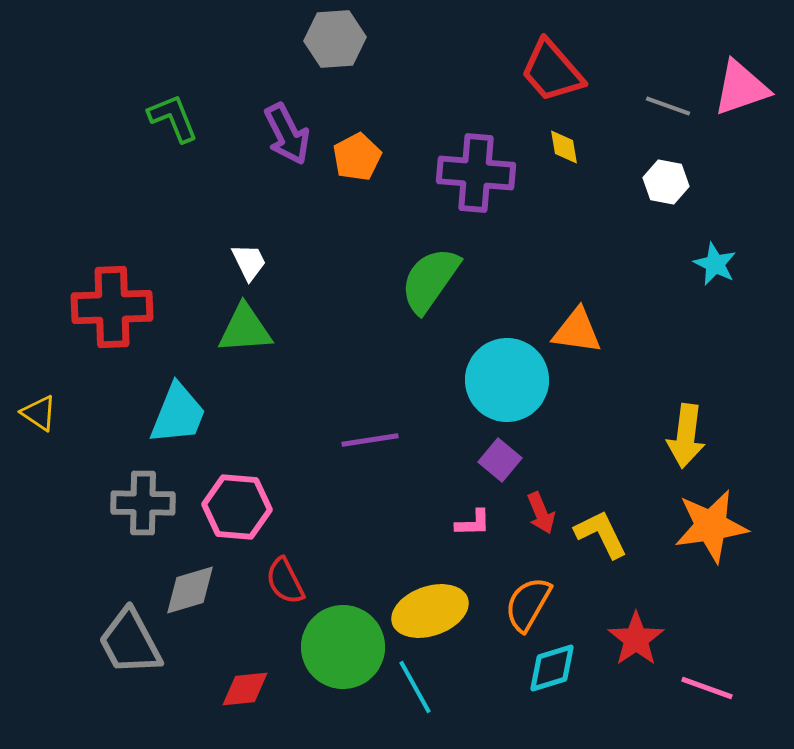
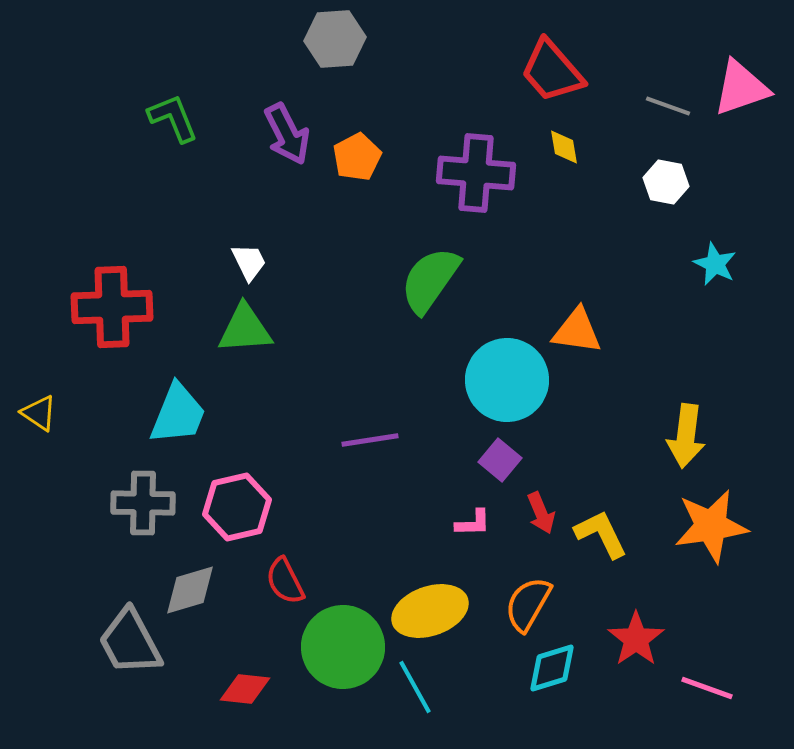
pink hexagon: rotated 18 degrees counterclockwise
red diamond: rotated 12 degrees clockwise
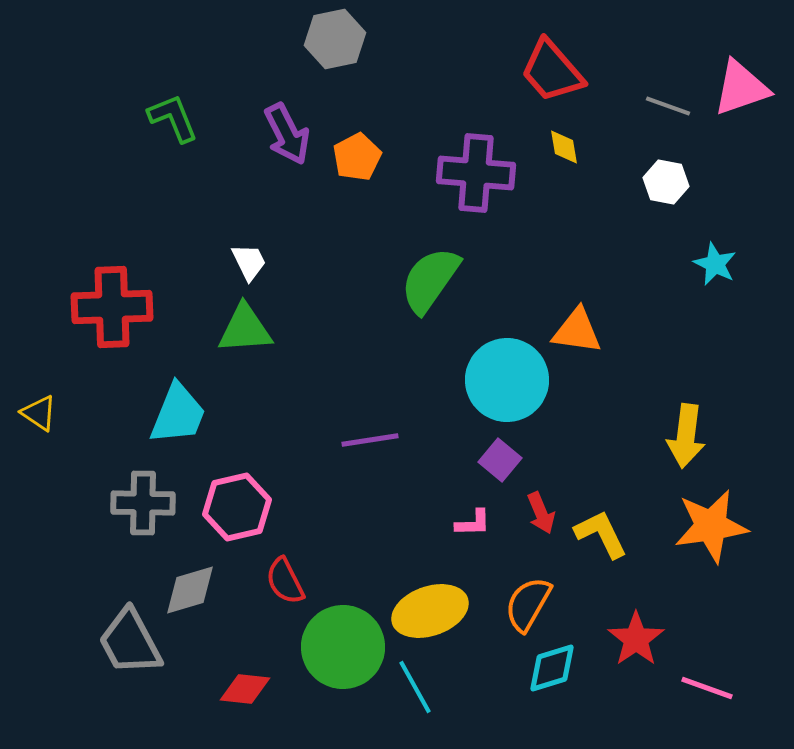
gray hexagon: rotated 8 degrees counterclockwise
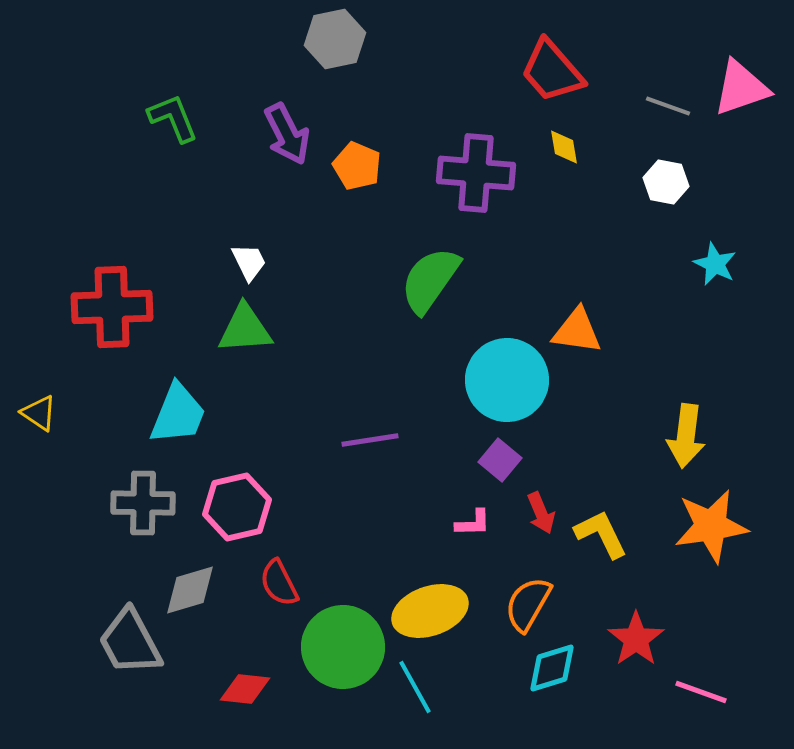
orange pentagon: moved 9 px down; rotated 21 degrees counterclockwise
red semicircle: moved 6 px left, 2 px down
pink line: moved 6 px left, 4 px down
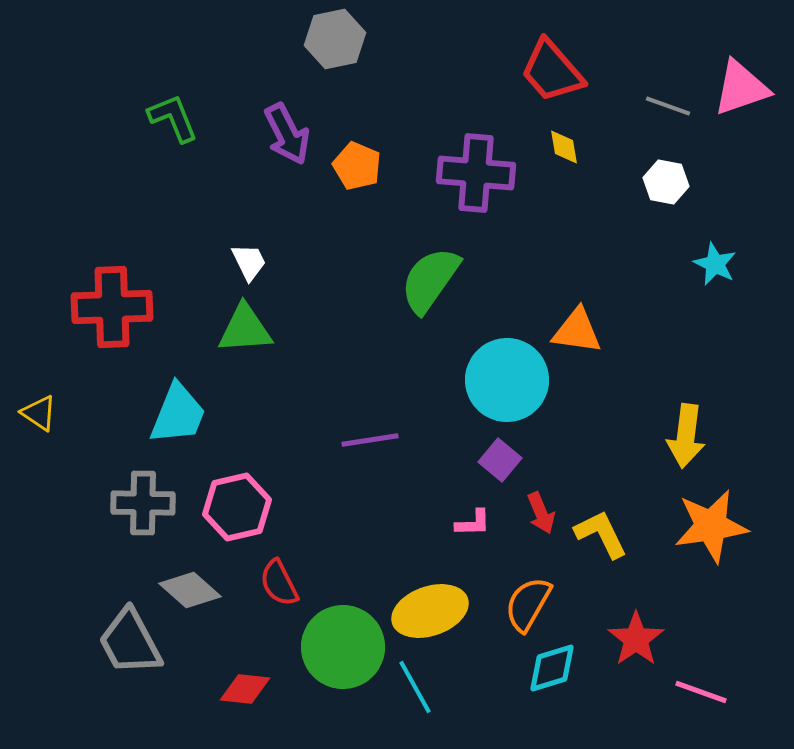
gray diamond: rotated 58 degrees clockwise
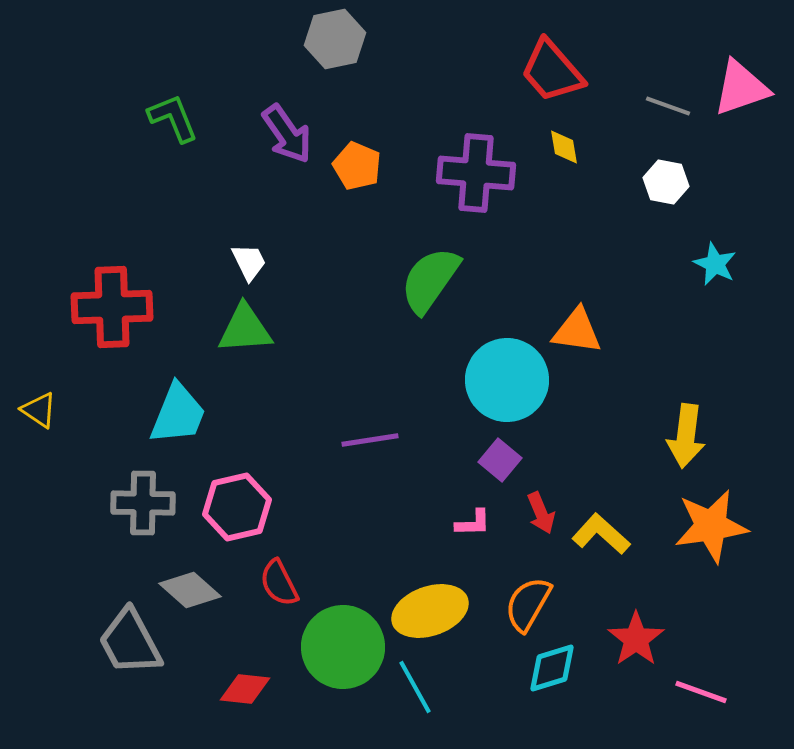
purple arrow: rotated 8 degrees counterclockwise
yellow triangle: moved 3 px up
yellow L-shape: rotated 22 degrees counterclockwise
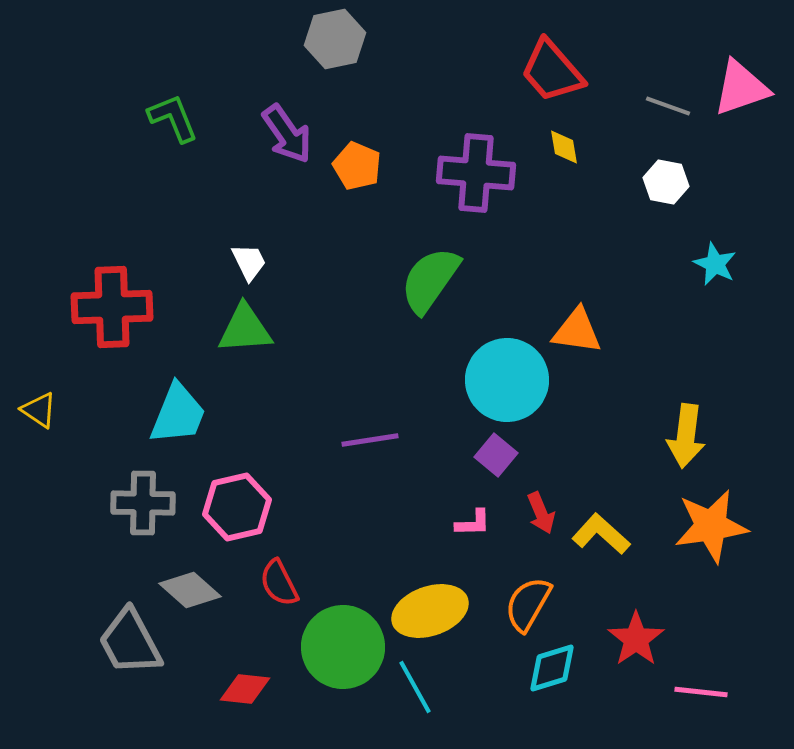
purple square: moved 4 px left, 5 px up
pink line: rotated 14 degrees counterclockwise
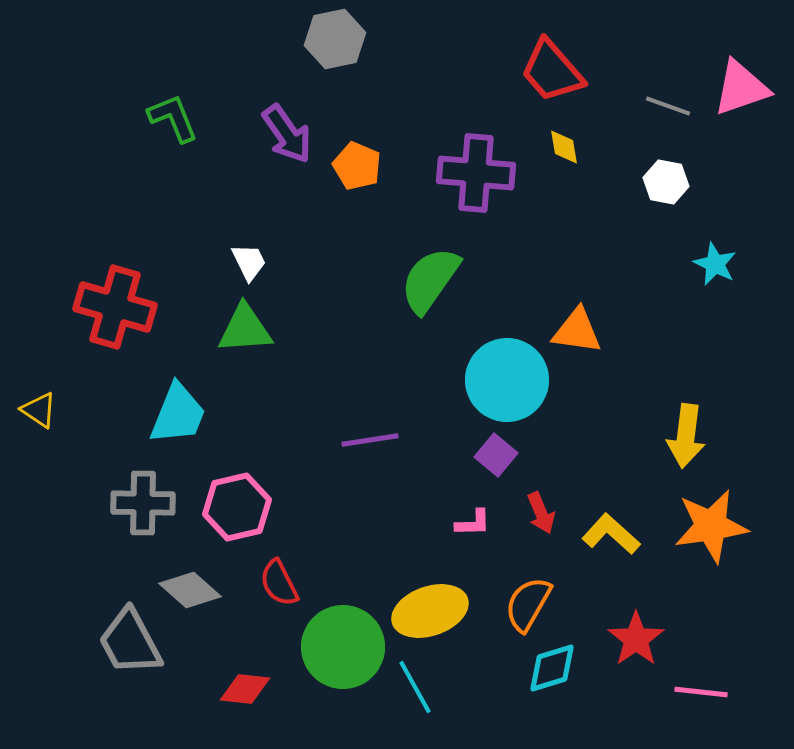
red cross: moved 3 px right; rotated 18 degrees clockwise
yellow L-shape: moved 10 px right
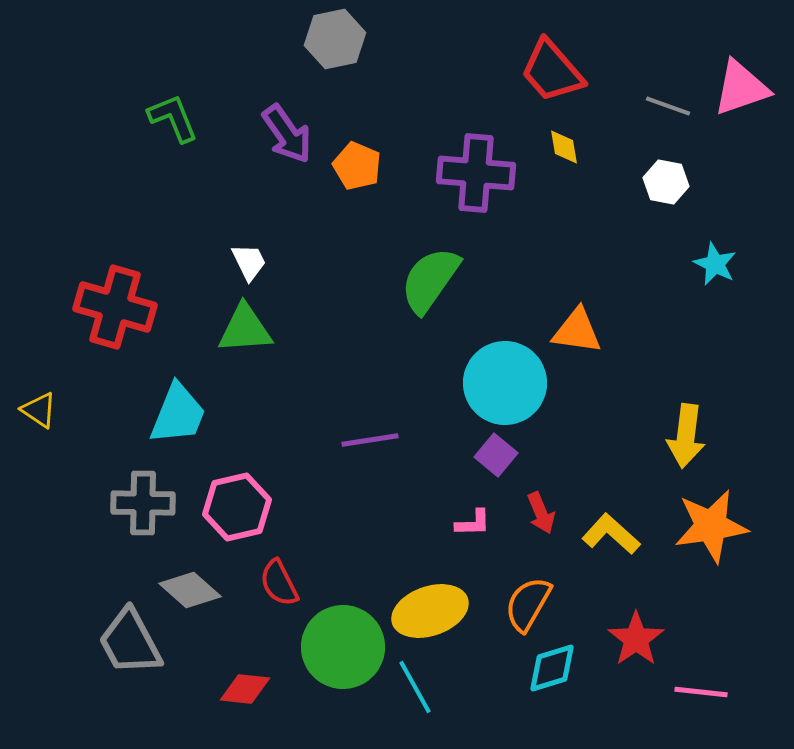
cyan circle: moved 2 px left, 3 px down
